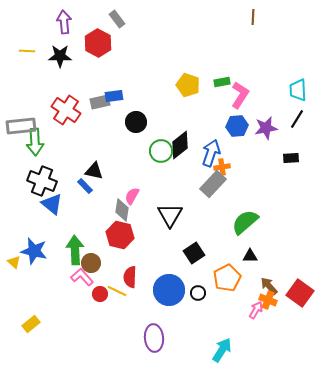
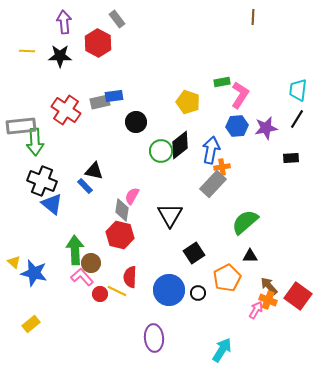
yellow pentagon at (188, 85): moved 17 px down
cyan trapezoid at (298, 90): rotated 10 degrees clockwise
blue arrow at (211, 153): moved 3 px up; rotated 8 degrees counterclockwise
blue star at (34, 251): moved 22 px down
red square at (300, 293): moved 2 px left, 3 px down
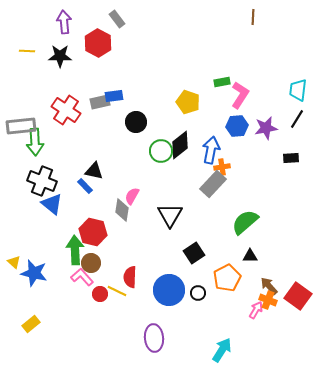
red hexagon at (120, 235): moved 27 px left, 3 px up
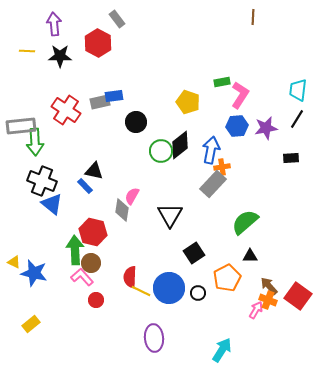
purple arrow at (64, 22): moved 10 px left, 2 px down
yellow triangle at (14, 262): rotated 16 degrees counterclockwise
blue circle at (169, 290): moved 2 px up
yellow line at (117, 291): moved 24 px right
red circle at (100, 294): moved 4 px left, 6 px down
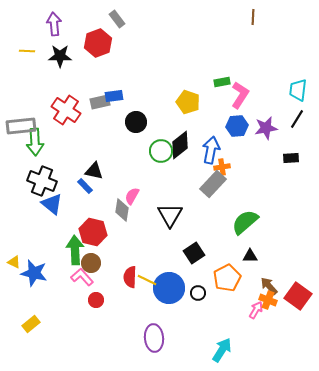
red hexagon at (98, 43): rotated 12 degrees clockwise
yellow line at (141, 291): moved 6 px right, 11 px up
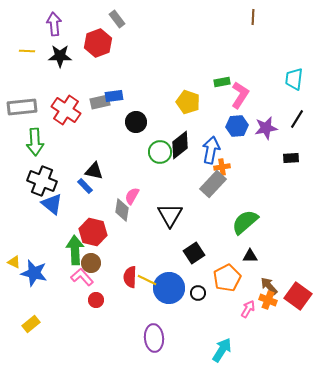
cyan trapezoid at (298, 90): moved 4 px left, 11 px up
gray rectangle at (21, 126): moved 1 px right, 19 px up
green circle at (161, 151): moved 1 px left, 1 px down
pink arrow at (256, 310): moved 8 px left, 1 px up
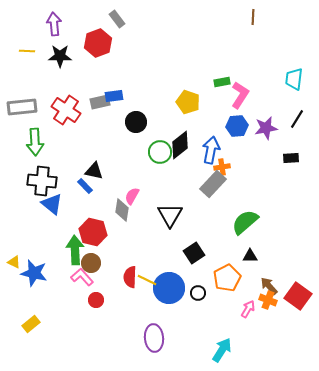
black cross at (42, 181): rotated 16 degrees counterclockwise
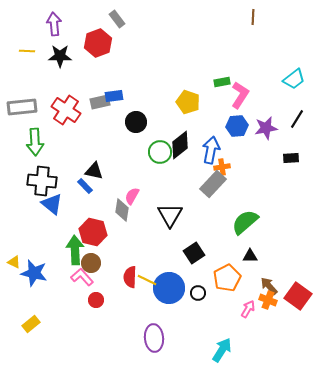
cyan trapezoid at (294, 79): rotated 135 degrees counterclockwise
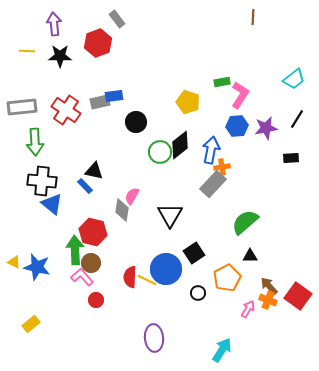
blue star at (34, 273): moved 3 px right, 6 px up
blue circle at (169, 288): moved 3 px left, 19 px up
